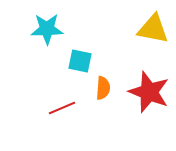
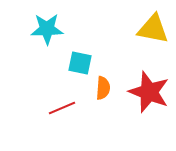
cyan square: moved 2 px down
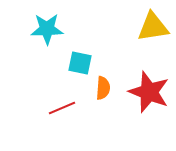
yellow triangle: moved 2 px up; rotated 20 degrees counterclockwise
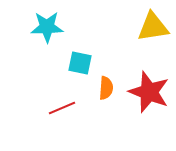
cyan star: moved 2 px up
orange semicircle: moved 3 px right
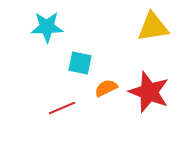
orange semicircle: rotated 120 degrees counterclockwise
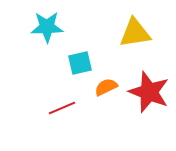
yellow triangle: moved 18 px left, 6 px down
cyan square: rotated 25 degrees counterclockwise
orange semicircle: moved 1 px up
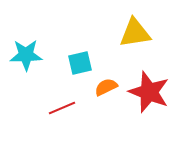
cyan star: moved 21 px left, 28 px down
